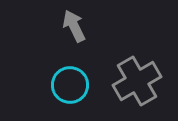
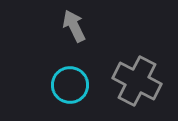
gray cross: rotated 33 degrees counterclockwise
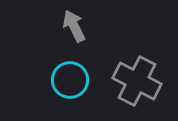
cyan circle: moved 5 px up
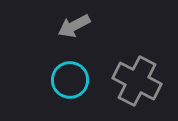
gray arrow: rotated 92 degrees counterclockwise
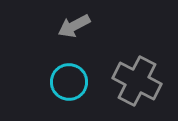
cyan circle: moved 1 px left, 2 px down
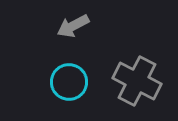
gray arrow: moved 1 px left
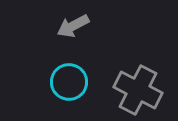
gray cross: moved 1 px right, 9 px down
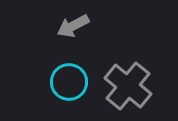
gray cross: moved 10 px left, 4 px up; rotated 12 degrees clockwise
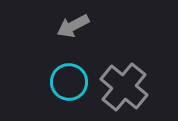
gray cross: moved 4 px left, 1 px down
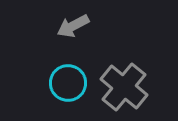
cyan circle: moved 1 px left, 1 px down
